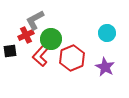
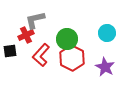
gray L-shape: rotated 15 degrees clockwise
green circle: moved 16 px right
red hexagon: rotated 10 degrees counterclockwise
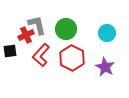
gray L-shape: moved 2 px right, 5 px down; rotated 90 degrees clockwise
green circle: moved 1 px left, 10 px up
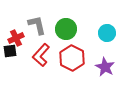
red cross: moved 10 px left, 3 px down
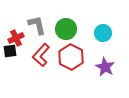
cyan circle: moved 4 px left
red hexagon: moved 1 px left, 1 px up
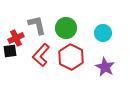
green circle: moved 1 px up
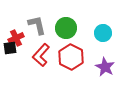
black square: moved 3 px up
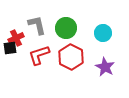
red L-shape: moved 2 px left; rotated 30 degrees clockwise
